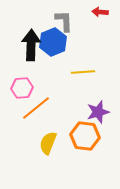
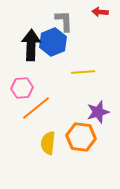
orange hexagon: moved 4 px left, 1 px down
yellow semicircle: rotated 15 degrees counterclockwise
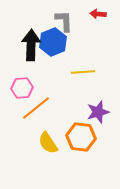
red arrow: moved 2 px left, 2 px down
yellow semicircle: rotated 40 degrees counterclockwise
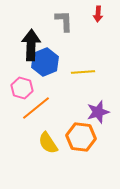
red arrow: rotated 91 degrees counterclockwise
blue hexagon: moved 8 px left, 20 px down
pink hexagon: rotated 20 degrees clockwise
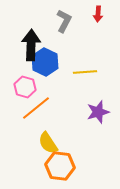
gray L-shape: rotated 30 degrees clockwise
blue hexagon: rotated 12 degrees counterclockwise
yellow line: moved 2 px right
pink hexagon: moved 3 px right, 1 px up
orange hexagon: moved 21 px left, 29 px down
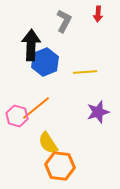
blue hexagon: rotated 12 degrees clockwise
pink hexagon: moved 8 px left, 29 px down
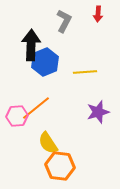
pink hexagon: rotated 20 degrees counterclockwise
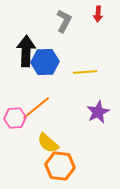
black arrow: moved 5 px left, 6 px down
blue hexagon: rotated 20 degrees clockwise
purple star: rotated 10 degrees counterclockwise
pink hexagon: moved 2 px left, 2 px down
yellow semicircle: rotated 15 degrees counterclockwise
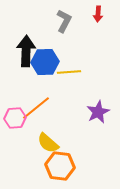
yellow line: moved 16 px left
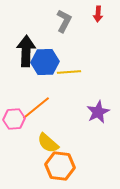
pink hexagon: moved 1 px left, 1 px down
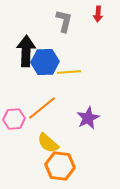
gray L-shape: rotated 15 degrees counterclockwise
orange line: moved 6 px right
purple star: moved 10 px left, 6 px down
